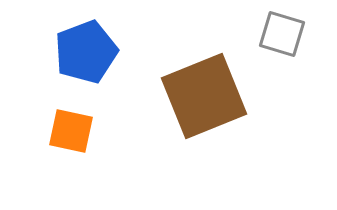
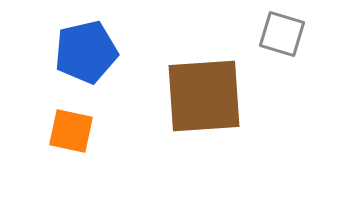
blue pentagon: rotated 8 degrees clockwise
brown square: rotated 18 degrees clockwise
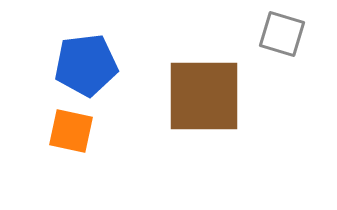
blue pentagon: moved 13 px down; rotated 6 degrees clockwise
brown square: rotated 4 degrees clockwise
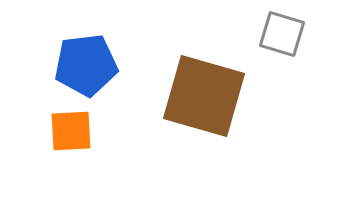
brown square: rotated 16 degrees clockwise
orange square: rotated 15 degrees counterclockwise
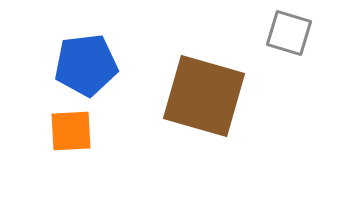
gray square: moved 7 px right, 1 px up
